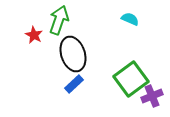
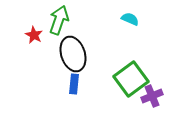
blue rectangle: rotated 42 degrees counterclockwise
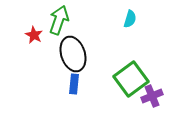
cyan semicircle: rotated 84 degrees clockwise
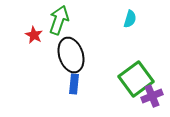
black ellipse: moved 2 px left, 1 px down
green square: moved 5 px right
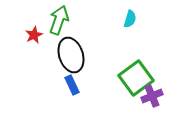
red star: rotated 18 degrees clockwise
green square: moved 1 px up
blue rectangle: moved 2 px left, 1 px down; rotated 30 degrees counterclockwise
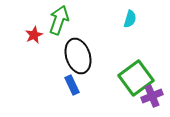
black ellipse: moved 7 px right, 1 px down
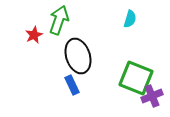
green square: rotated 32 degrees counterclockwise
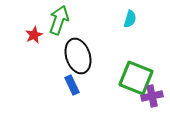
purple cross: rotated 10 degrees clockwise
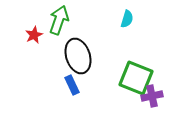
cyan semicircle: moved 3 px left
